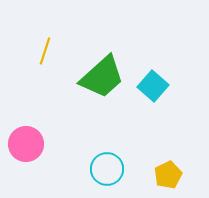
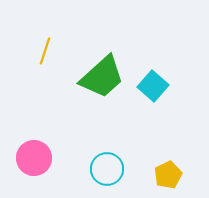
pink circle: moved 8 px right, 14 px down
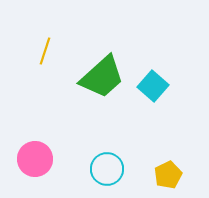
pink circle: moved 1 px right, 1 px down
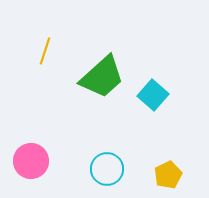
cyan square: moved 9 px down
pink circle: moved 4 px left, 2 px down
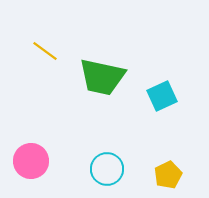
yellow line: rotated 72 degrees counterclockwise
green trapezoid: rotated 54 degrees clockwise
cyan square: moved 9 px right, 1 px down; rotated 24 degrees clockwise
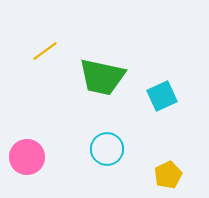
yellow line: rotated 72 degrees counterclockwise
pink circle: moved 4 px left, 4 px up
cyan circle: moved 20 px up
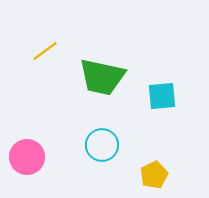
cyan square: rotated 20 degrees clockwise
cyan circle: moved 5 px left, 4 px up
yellow pentagon: moved 14 px left
